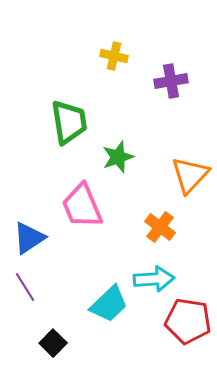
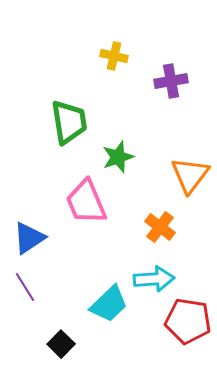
orange triangle: rotated 6 degrees counterclockwise
pink trapezoid: moved 4 px right, 4 px up
black square: moved 8 px right, 1 px down
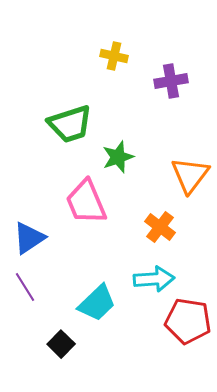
green trapezoid: moved 1 px right, 2 px down; rotated 81 degrees clockwise
cyan trapezoid: moved 12 px left, 1 px up
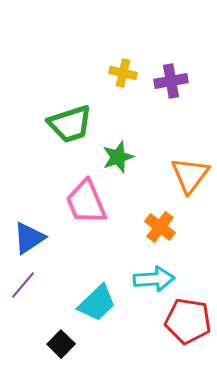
yellow cross: moved 9 px right, 17 px down
purple line: moved 2 px left, 2 px up; rotated 72 degrees clockwise
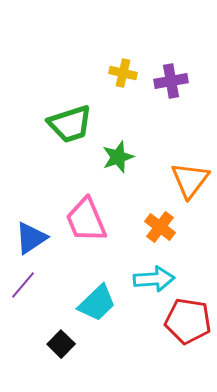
orange triangle: moved 5 px down
pink trapezoid: moved 18 px down
blue triangle: moved 2 px right
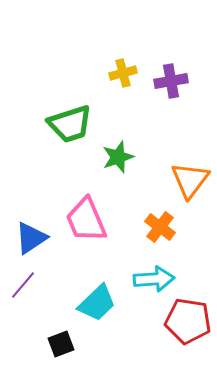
yellow cross: rotated 28 degrees counterclockwise
black square: rotated 24 degrees clockwise
